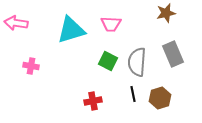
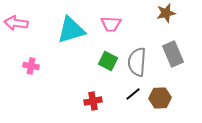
black line: rotated 63 degrees clockwise
brown hexagon: rotated 15 degrees clockwise
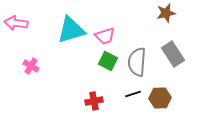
pink trapezoid: moved 6 px left, 12 px down; rotated 20 degrees counterclockwise
gray rectangle: rotated 10 degrees counterclockwise
pink cross: rotated 21 degrees clockwise
black line: rotated 21 degrees clockwise
red cross: moved 1 px right
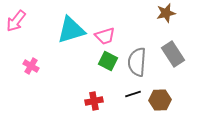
pink arrow: moved 2 px up; rotated 60 degrees counterclockwise
brown hexagon: moved 2 px down
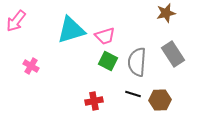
black line: rotated 35 degrees clockwise
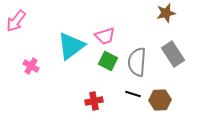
cyan triangle: moved 16 px down; rotated 20 degrees counterclockwise
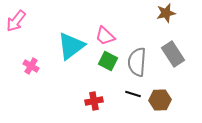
pink trapezoid: rotated 60 degrees clockwise
